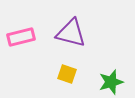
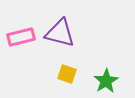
purple triangle: moved 11 px left
green star: moved 5 px left, 1 px up; rotated 15 degrees counterclockwise
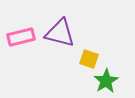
yellow square: moved 22 px right, 15 px up
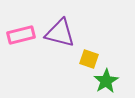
pink rectangle: moved 2 px up
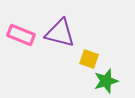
pink rectangle: rotated 36 degrees clockwise
green star: rotated 15 degrees clockwise
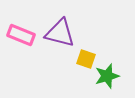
yellow square: moved 3 px left
green star: moved 1 px right, 5 px up
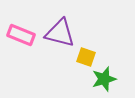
yellow square: moved 2 px up
green star: moved 3 px left, 3 px down
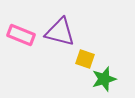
purple triangle: moved 1 px up
yellow square: moved 1 px left, 2 px down
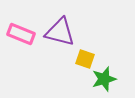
pink rectangle: moved 1 px up
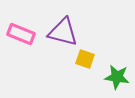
purple triangle: moved 3 px right
green star: moved 13 px right, 2 px up; rotated 25 degrees clockwise
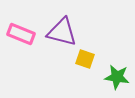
purple triangle: moved 1 px left
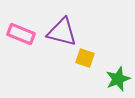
yellow square: moved 1 px up
green star: moved 1 px right, 2 px down; rotated 30 degrees counterclockwise
